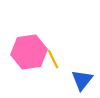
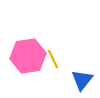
pink hexagon: moved 1 px left, 4 px down
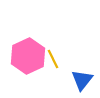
pink hexagon: rotated 16 degrees counterclockwise
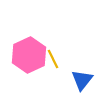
pink hexagon: moved 1 px right, 1 px up
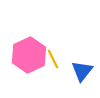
blue triangle: moved 9 px up
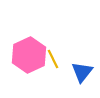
blue triangle: moved 1 px down
